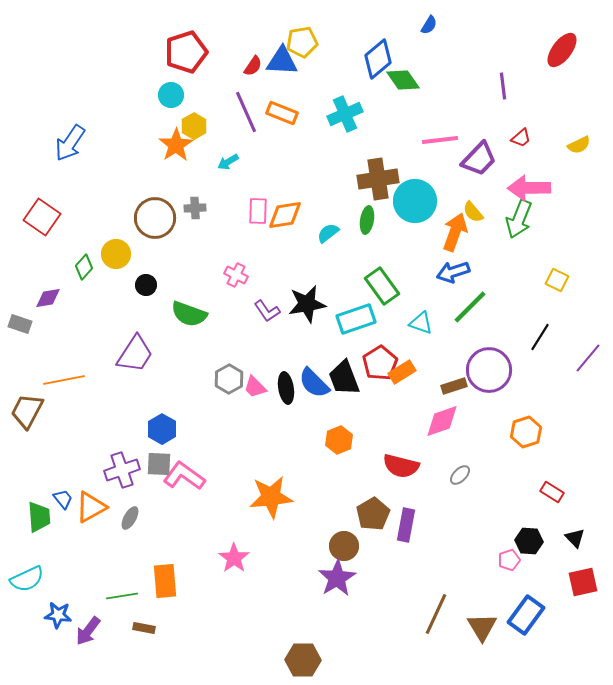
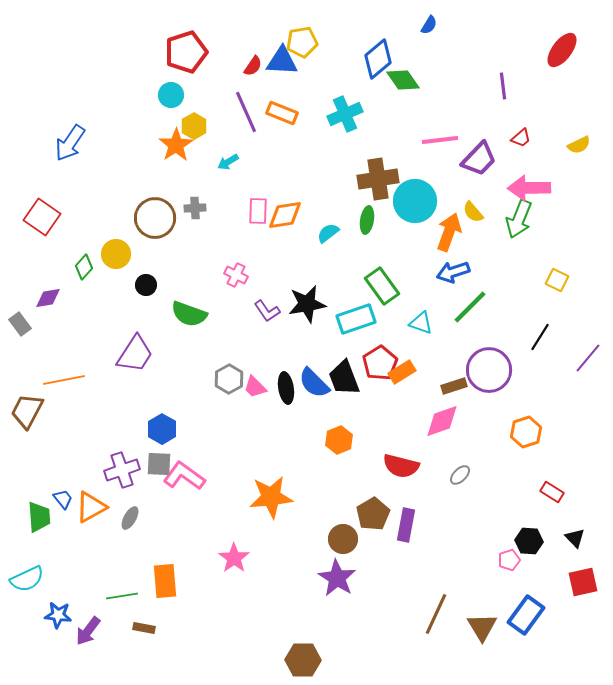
orange arrow at (455, 232): moved 6 px left
gray rectangle at (20, 324): rotated 35 degrees clockwise
brown circle at (344, 546): moved 1 px left, 7 px up
purple star at (337, 578): rotated 9 degrees counterclockwise
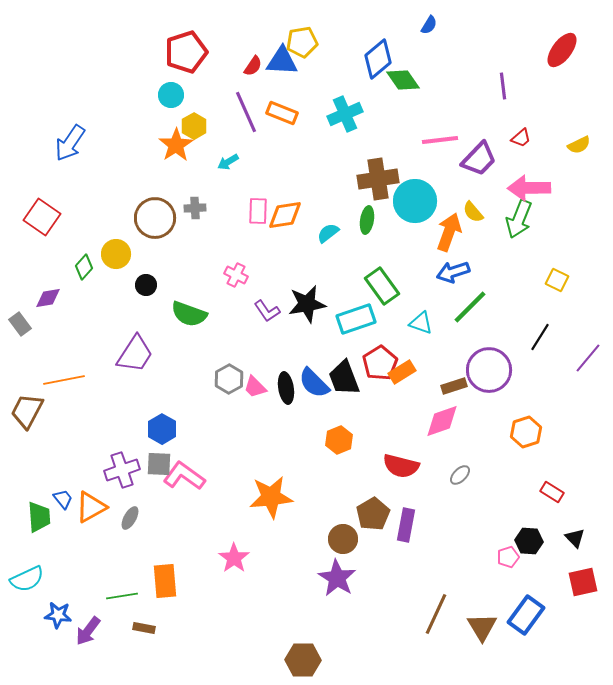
pink pentagon at (509, 560): moved 1 px left, 3 px up
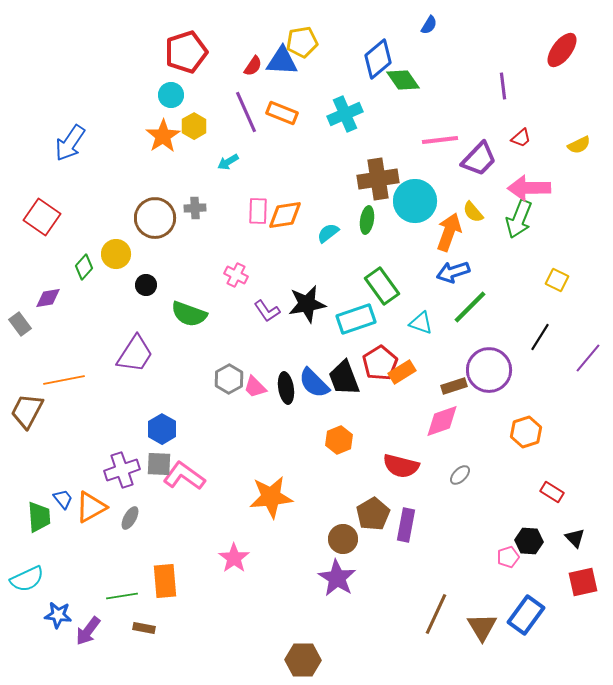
orange star at (176, 145): moved 13 px left, 9 px up
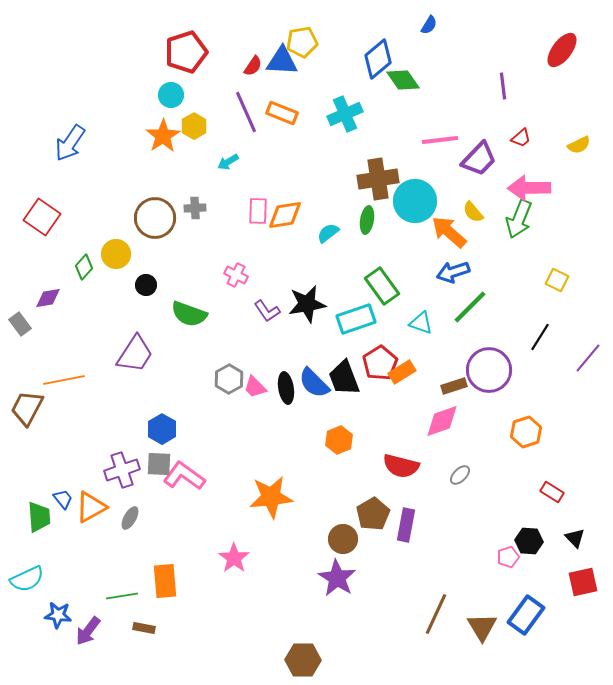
orange arrow at (449, 232): rotated 69 degrees counterclockwise
brown trapezoid at (27, 411): moved 3 px up
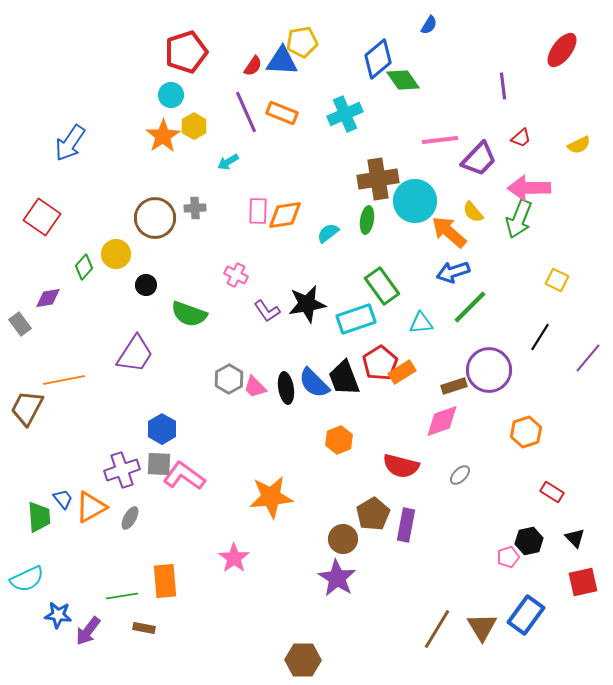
cyan triangle at (421, 323): rotated 25 degrees counterclockwise
black hexagon at (529, 541): rotated 16 degrees counterclockwise
brown line at (436, 614): moved 1 px right, 15 px down; rotated 6 degrees clockwise
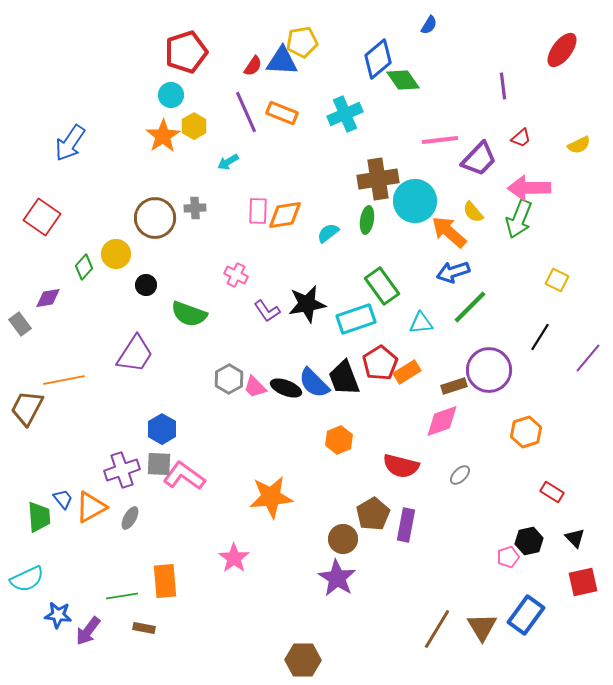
orange rectangle at (402, 372): moved 5 px right
black ellipse at (286, 388): rotated 60 degrees counterclockwise
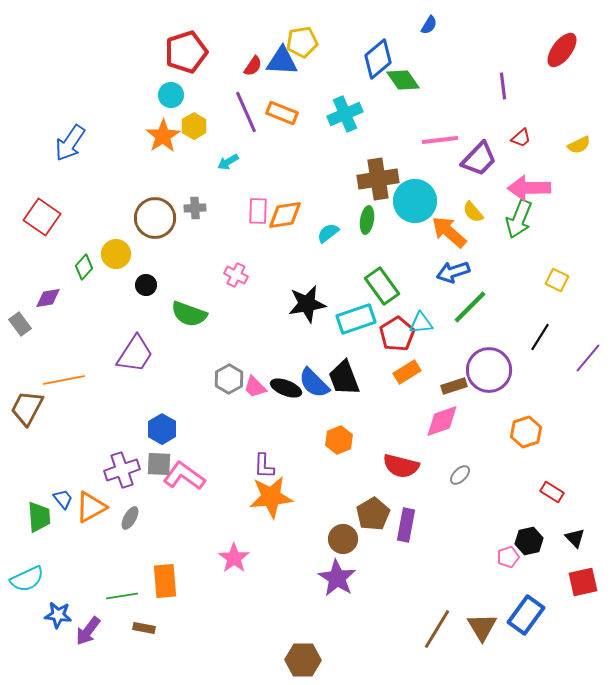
purple L-shape at (267, 311): moved 3 px left, 155 px down; rotated 36 degrees clockwise
red pentagon at (380, 363): moved 17 px right, 29 px up
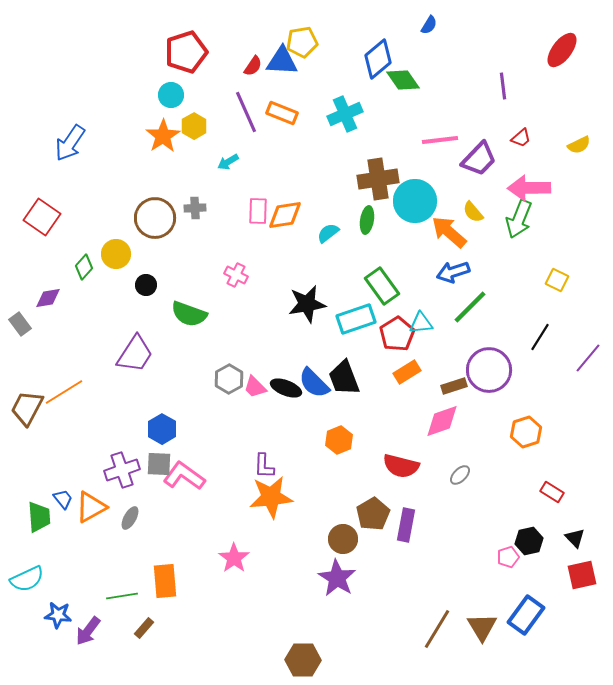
orange line at (64, 380): moved 12 px down; rotated 21 degrees counterclockwise
red square at (583, 582): moved 1 px left, 7 px up
brown rectangle at (144, 628): rotated 60 degrees counterclockwise
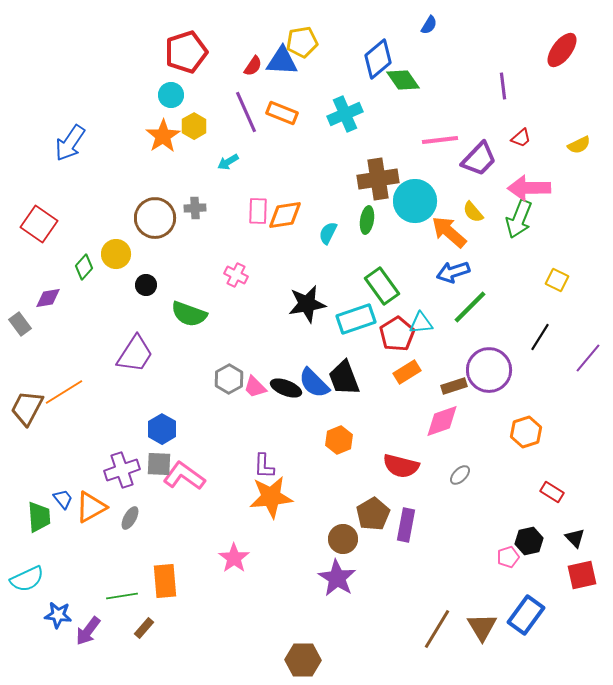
red square at (42, 217): moved 3 px left, 7 px down
cyan semicircle at (328, 233): rotated 25 degrees counterclockwise
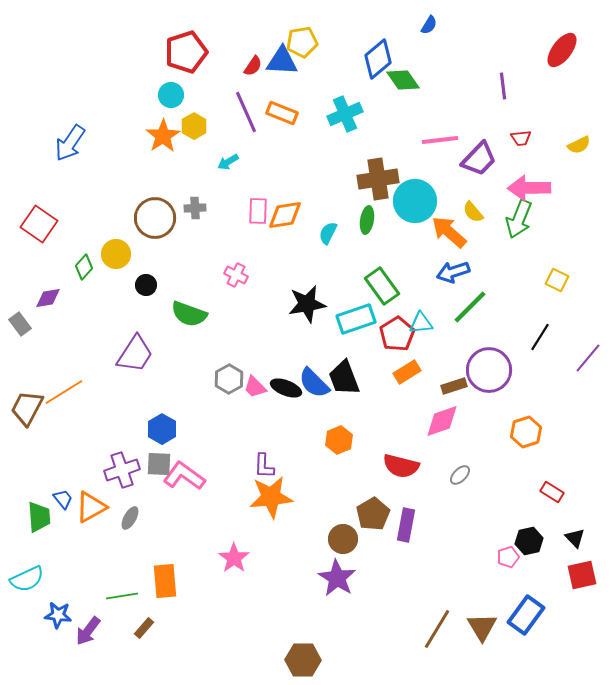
red trapezoid at (521, 138): rotated 35 degrees clockwise
